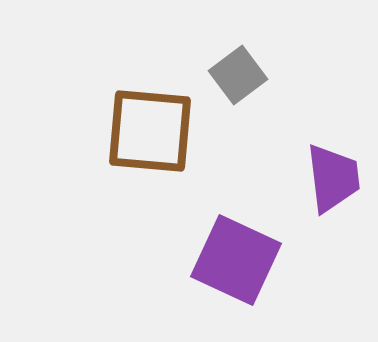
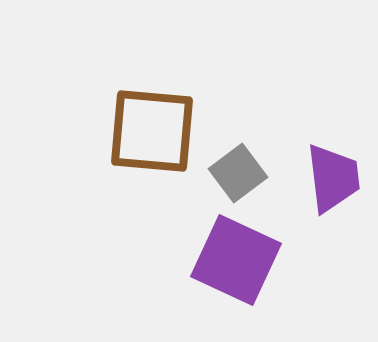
gray square: moved 98 px down
brown square: moved 2 px right
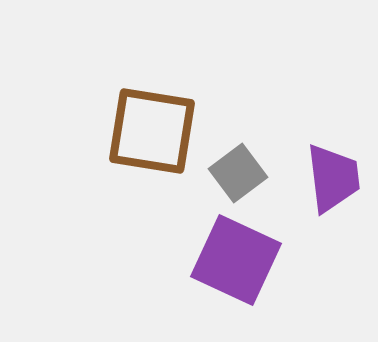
brown square: rotated 4 degrees clockwise
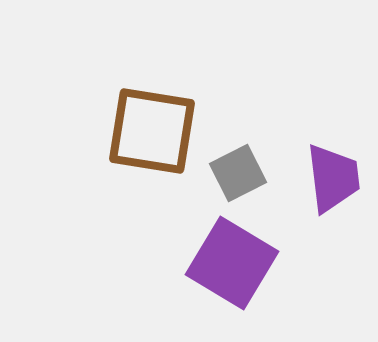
gray square: rotated 10 degrees clockwise
purple square: moved 4 px left, 3 px down; rotated 6 degrees clockwise
